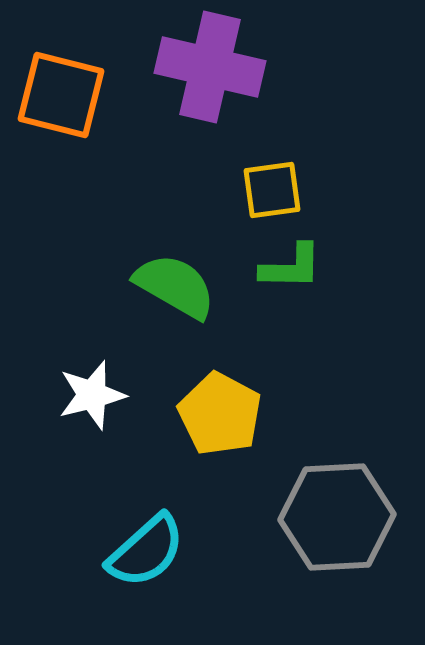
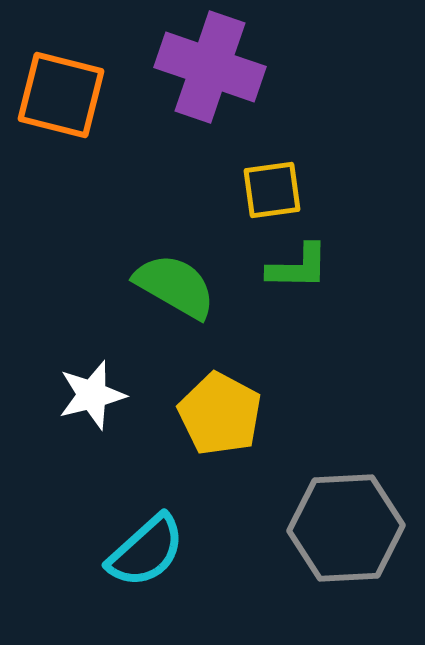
purple cross: rotated 6 degrees clockwise
green L-shape: moved 7 px right
gray hexagon: moved 9 px right, 11 px down
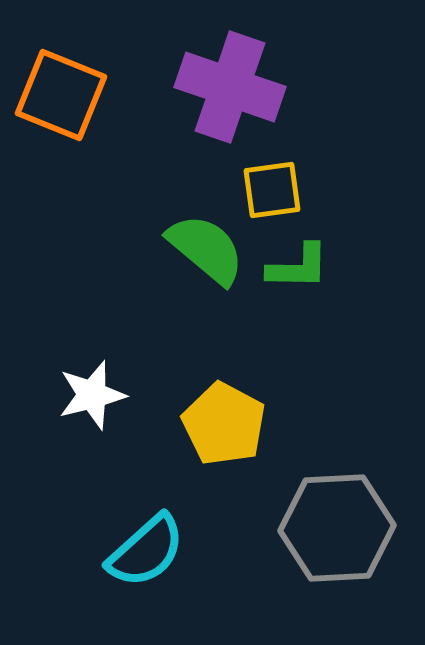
purple cross: moved 20 px right, 20 px down
orange square: rotated 8 degrees clockwise
green semicircle: moved 31 px right, 37 px up; rotated 10 degrees clockwise
yellow pentagon: moved 4 px right, 10 px down
gray hexagon: moved 9 px left
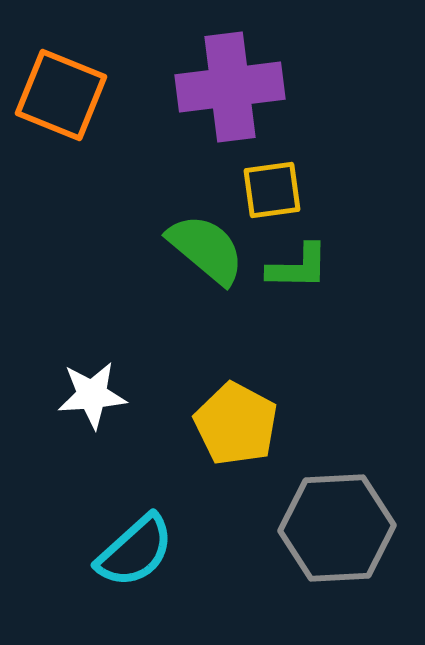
purple cross: rotated 26 degrees counterclockwise
white star: rotated 10 degrees clockwise
yellow pentagon: moved 12 px right
cyan semicircle: moved 11 px left
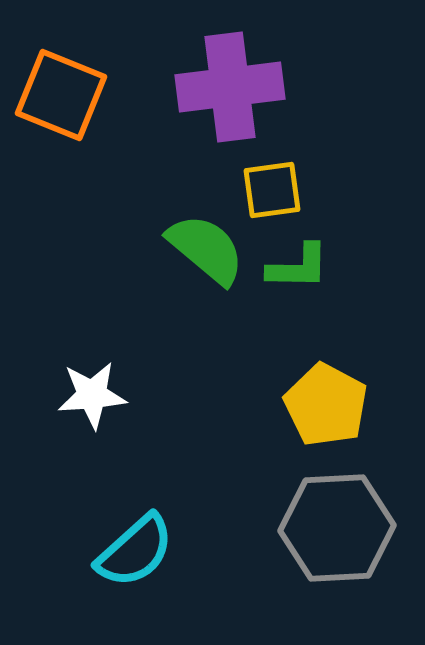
yellow pentagon: moved 90 px right, 19 px up
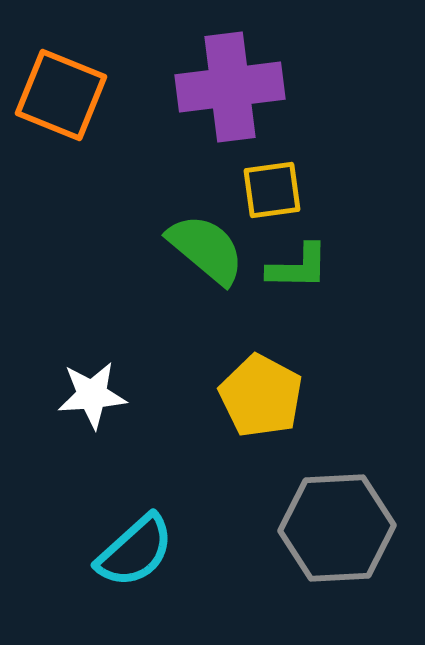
yellow pentagon: moved 65 px left, 9 px up
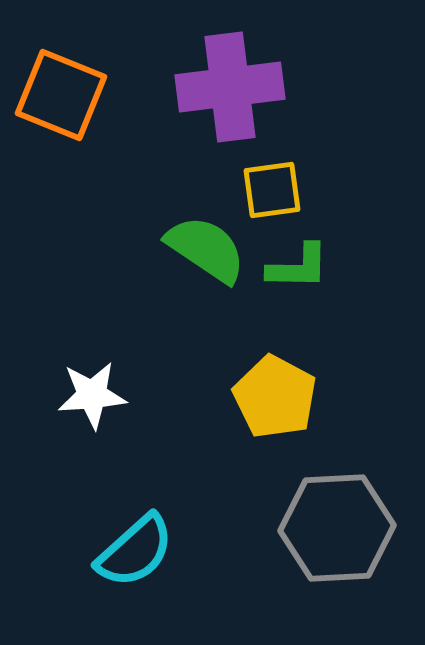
green semicircle: rotated 6 degrees counterclockwise
yellow pentagon: moved 14 px right, 1 px down
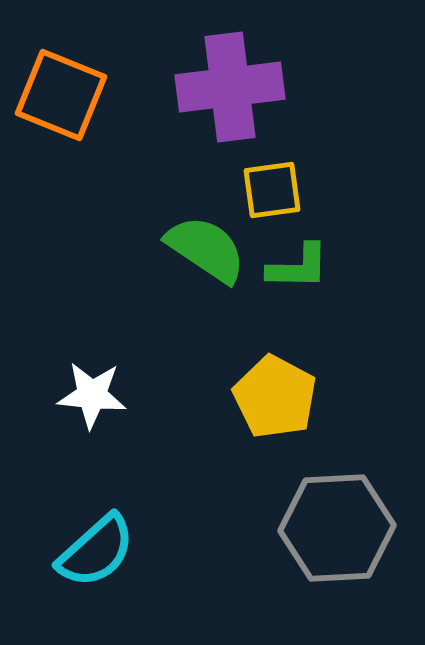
white star: rotated 10 degrees clockwise
cyan semicircle: moved 39 px left
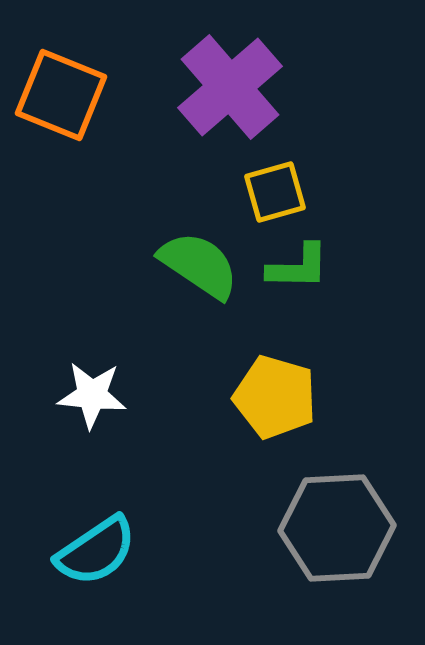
purple cross: rotated 34 degrees counterclockwise
yellow square: moved 3 px right, 2 px down; rotated 8 degrees counterclockwise
green semicircle: moved 7 px left, 16 px down
yellow pentagon: rotated 12 degrees counterclockwise
cyan semicircle: rotated 8 degrees clockwise
